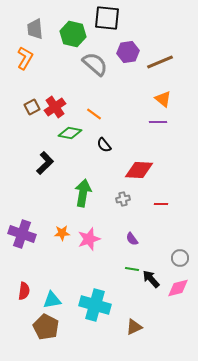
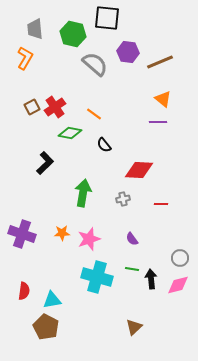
purple hexagon: rotated 15 degrees clockwise
black arrow: rotated 36 degrees clockwise
pink diamond: moved 3 px up
cyan cross: moved 2 px right, 28 px up
brown triangle: rotated 18 degrees counterclockwise
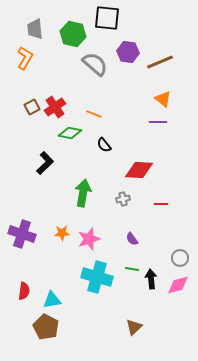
orange line: rotated 14 degrees counterclockwise
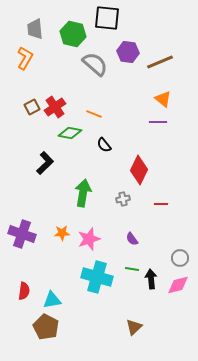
red diamond: rotated 68 degrees counterclockwise
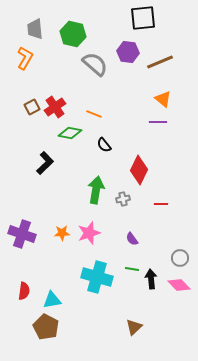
black square: moved 36 px right; rotated 12 degrees counterclockwise
green arrow: moved 13 px right, 3 px up
pink star: moved 6 px up
pink diamond: moved 1 px right; rotated 60 degrees clockwise
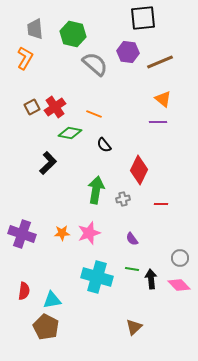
black L-shape: moved 3 px right
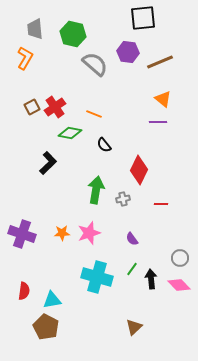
green line: rotated 64 degrees counterclockwise
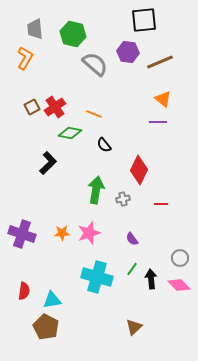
black square: moved 1 px right, 2 px down
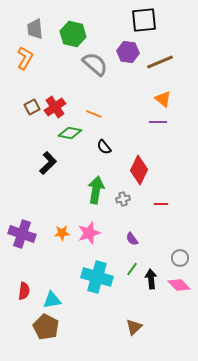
black semicircle: moved 2 px down
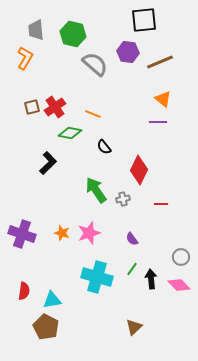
gray trapezoid: moved 1 px right, 1 px down
brown square: rotated 14 degrees clockwise
orange line: moved 1 px left
green arrow: rotated 44 degrees counterclockwise
orange star: rotated 21 degrees clockwise
gray circle: moved 1 px right, 1 px up
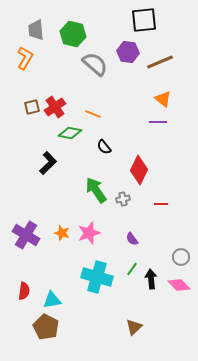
purple cross: moved 4 px right, 1 px down; rotated 12 degrees clockwise
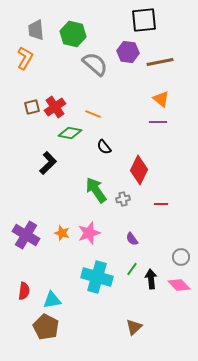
brown line: rotated 12 degrees clockwise
orange triangle: moved 2 px left
